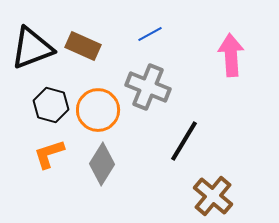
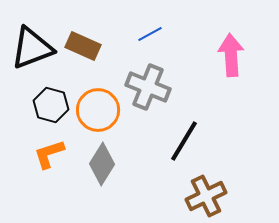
brown cross: moved 7 px left; rotated 24 degrees clockwise
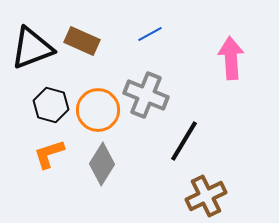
brown rectangle: moved 1 px left, 5 px up
pink arrow: moved 3 px down
gray cross: moved 2 px left, 8 px down
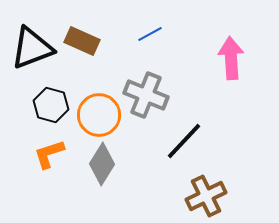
orange circle: moved 1 px right, 5 px down
black line: rotated 12 degrees clockwise
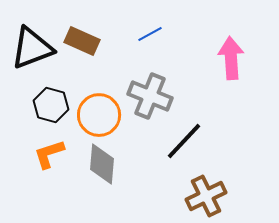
gray cross: moved 4 px right, 1 px down
gray diamond: rotated 27 degrees counterclockwise
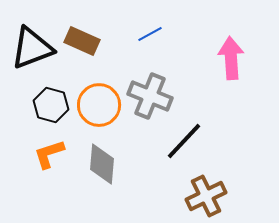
orange circle: moved 10 px up
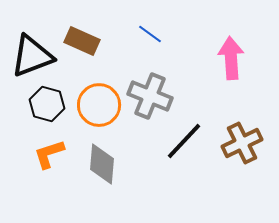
blue line: rotated 65 degrees clockwise
black triangle: moved 8 px down
black hexagon: moved 4 px left, 1 px up
brown cross: moved 36 px right, 53 px up
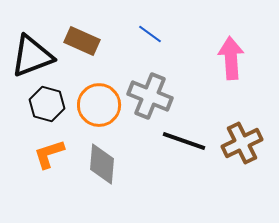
black line: rotated 66 degrees clockwise
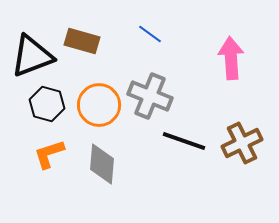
brown rectangle: rotated 8 degrees counterclockwise
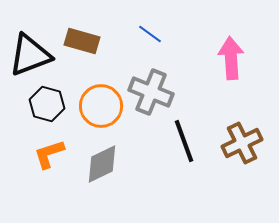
black triangle: moved 2 px left, 1 px up
gray cross: moved 1 px right, 4 px up
orange circle: moved 2 px right, 1 px down
black line: rotated 51 degrees clockwise
gray diamond: rotated 60 degrees clockwise
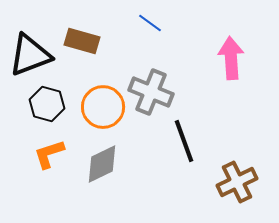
blue line: moved 11 px up
orange circle: moved 2 px right, 1 px down
brown cross: moved 5 px left, 39 px down
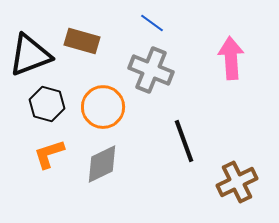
blue line: moved 2 px right
gray cross: moved 22 px up
